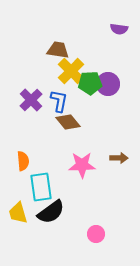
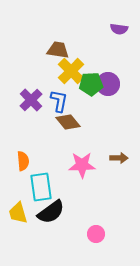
green pentagon: moved 1 px right, 1 px down
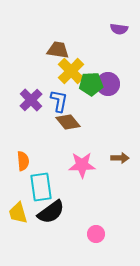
brown arrow: moved 1 px right
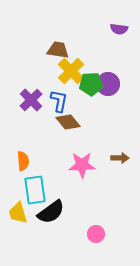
cyan rectangle: moved 6 px left, 3 px down
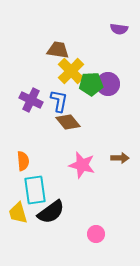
purple cross: rotated 20 degrees counterclockwise
pink star: rotated 16 degrees clockwise
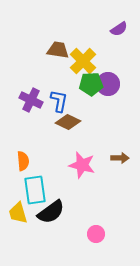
purple semicircle: rotated 42 degrees counterclockwise
yellow cross: moved 12 px right, 10 px up
brown diamond: rotated 25 degrees counterclockwise
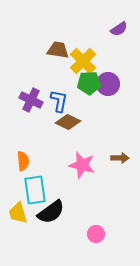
green pentagon: moved 2 px left, 1 px up
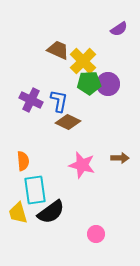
brown trapezoid: rotated 15 degrees clockwise
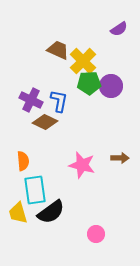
purple circle: moved 3 px right, 2 px down
brown diamond: moved 23 px left
